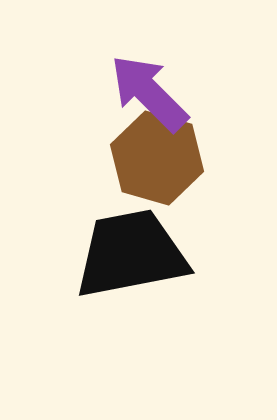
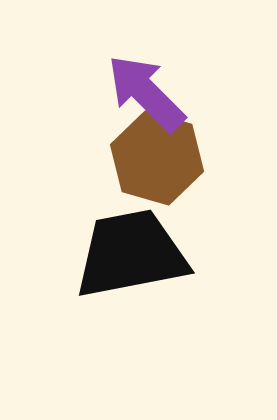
purple arrow: moved 3 px left
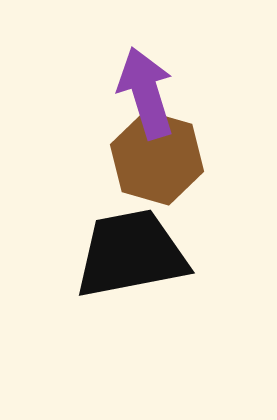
purple arrow: rotated 28 degrees clockwise
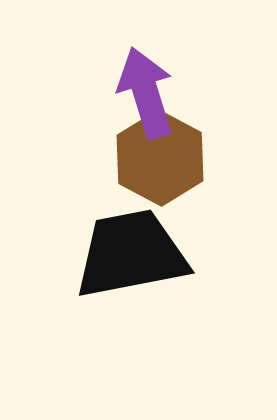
brown hexagon: moved 3 px right; rotated 12 degrees clockwise
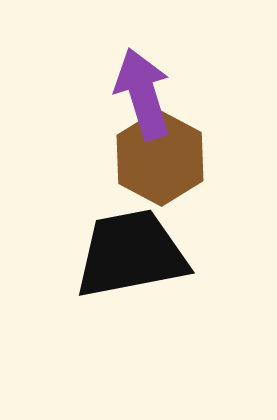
purple arrow: moved 3 px left, 1 px down
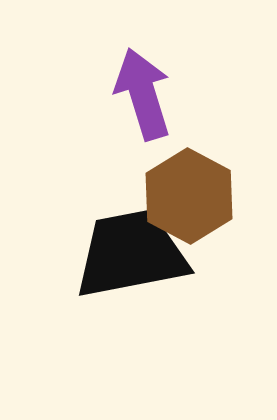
brown hexagon: moved 29 px right, 38 px down
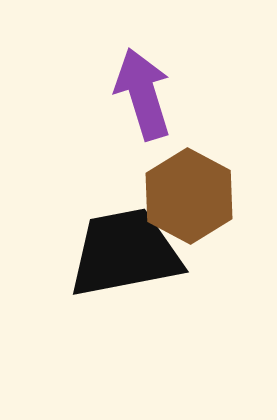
black trapezoid: moved 6 px left, 1 px up
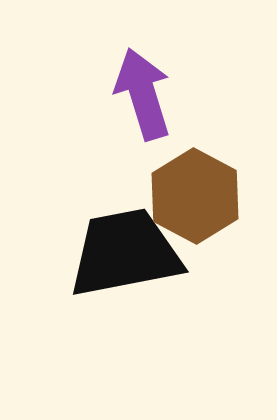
brown hexagon: moved 6 px right
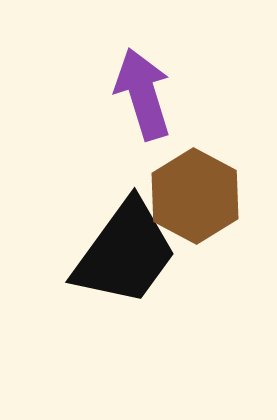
black trapezoid: rotated 137 degrees clockwise
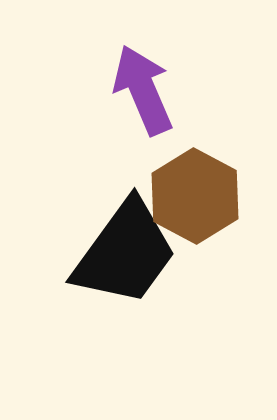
purple arrow: moved 4 px up; rotated 6 degrees counterclockwise
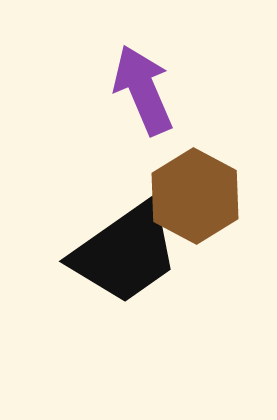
black trapezoid: rotated 19 degrees clockwise
